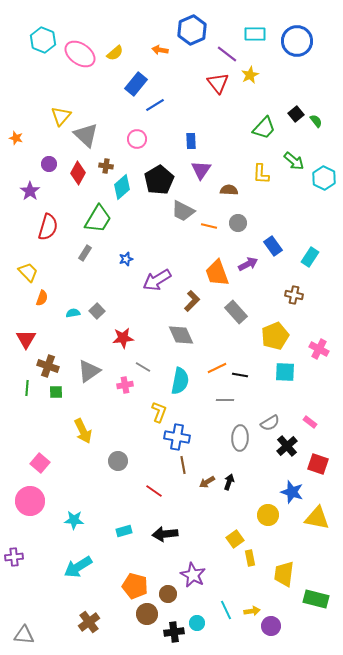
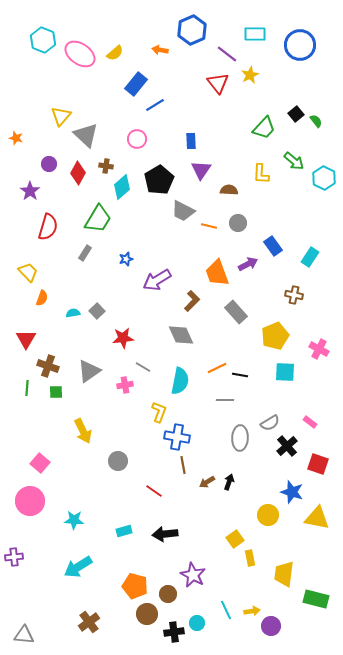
blue circle at (297, 41): moved 3 px right, 4 px down
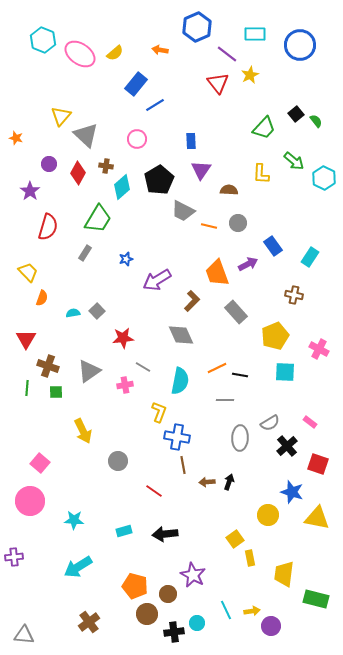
blue hexagon at (192, 30): moved 5 px right, 3 px up
brown arrow at (207, 482): rotated 28 degrees clockwise
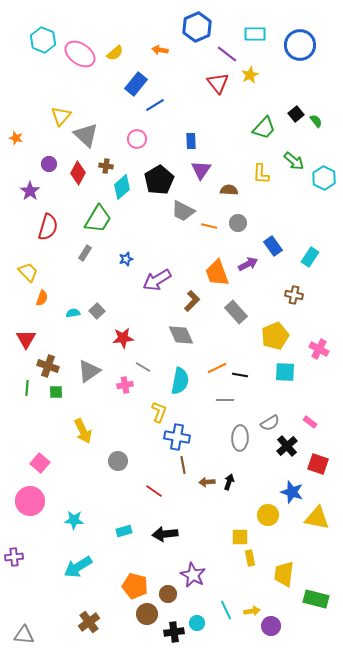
yellow square at (235, 539): moved 5 px right, 2 px up; rotated 36 degrees clockwise
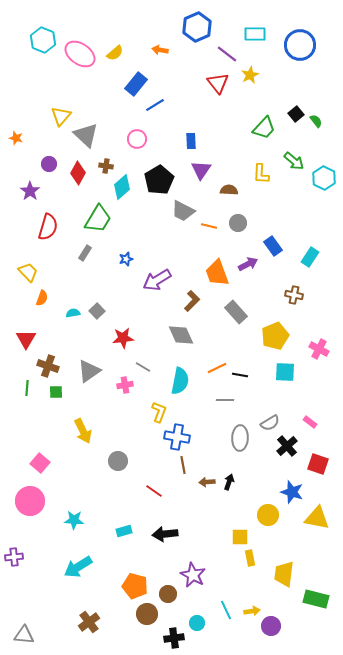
black cross at (174, 632): moved 6 px down
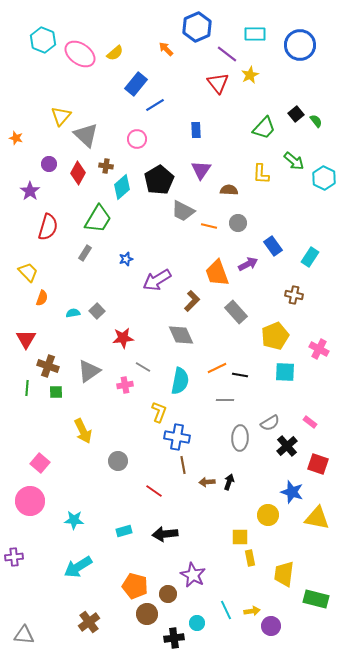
orange arrow at (160, 50): moved 6 px right, 1 px up; rotated 35 degrees clockwise
blue rectangle at (191, 141): moved 5 px right, 11 px up
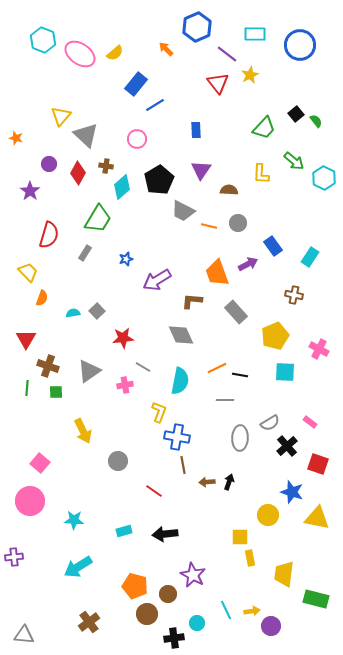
red semicircle at (48, 227): moved 1 px right, 8 px down
brown L-shape at (192, 301): rotated 130 degrees counterclockwise
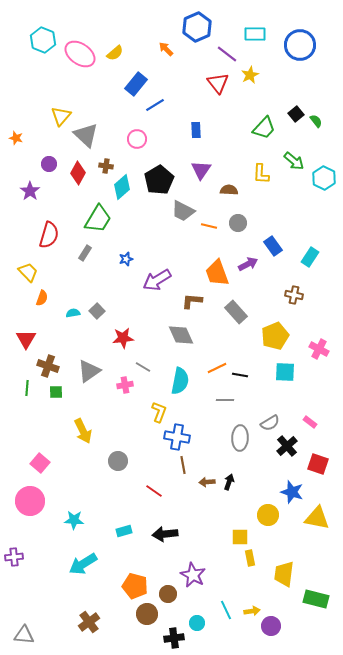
cyan arrow at (78, 567): moved 5 px right, 3 px up
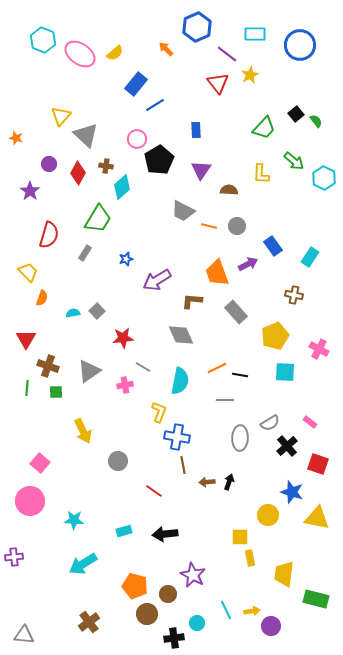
black pentagon at (159, 180): moved 20 px up
gray circle at (238, 223): moved 1 px left, 3 px down
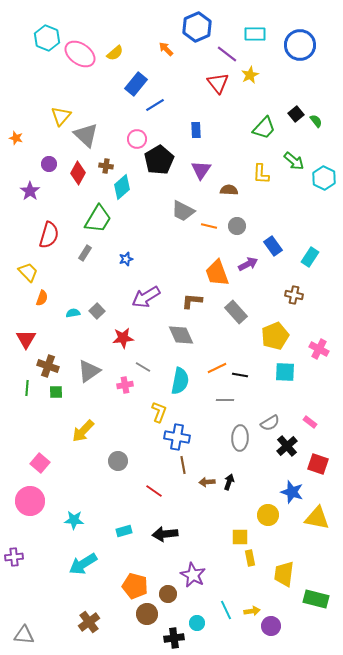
cyan hexagon at (43, 40): moved 4 px right, 2 px up
purple arrow at (157, 280): moved 11 px left, 17 px down
yellow arrow at (83, 431): rotated 70 degrees clockwise
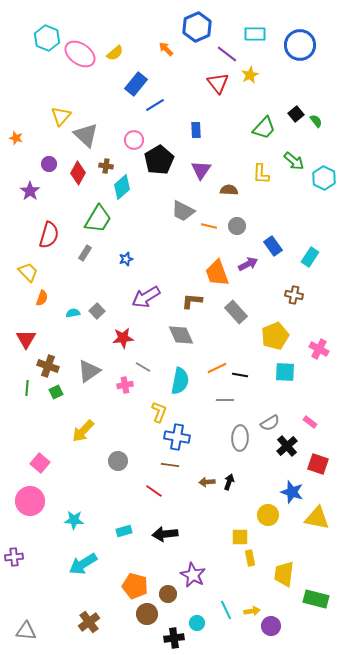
pink circle at (137, 139): moved 3 px left, 1 px down
green square at (56, 392): rotated 24 degrees counterclockwise
brown line at (183, 465): moved 13 px left; rotated 72 degrees counterclockwise
gray triangle at (24, 635): moved 2 px right, 4 px up
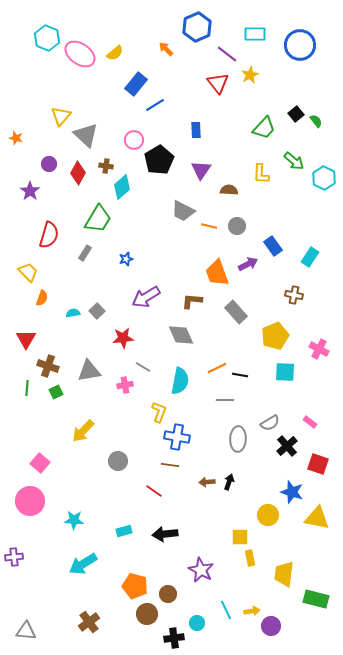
gray triangle at (89, 371): rotated 25 degrees clockwise
gray ellipse at (240, 438): moved 2 px left, 1 px down
purple star at (193, 575): moved 8 px right, 5 px up
